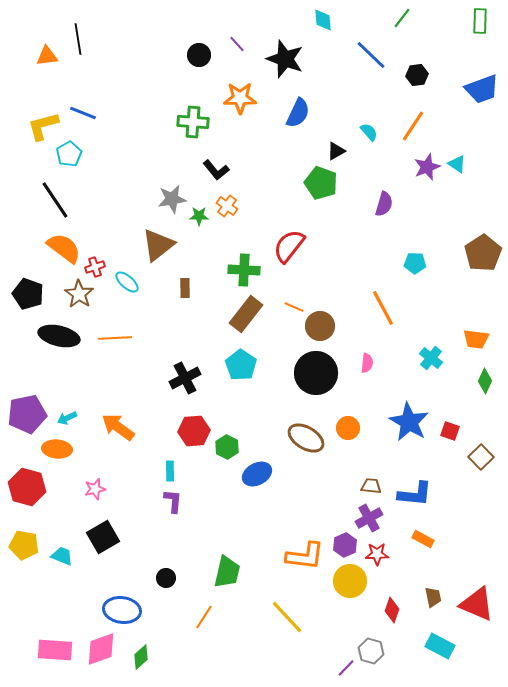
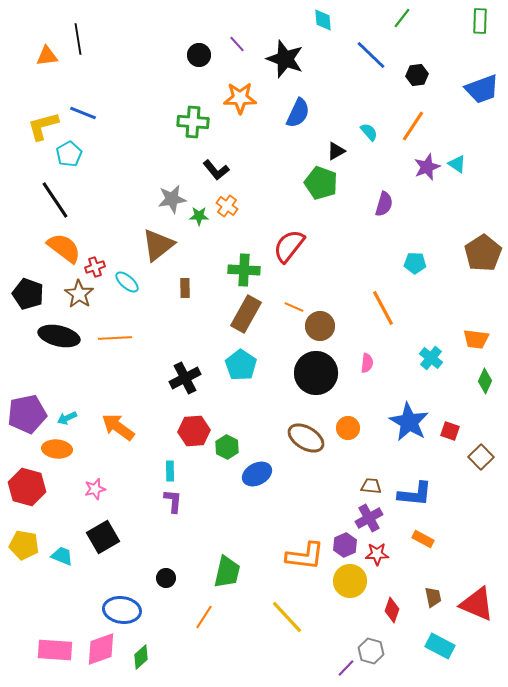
brown rectangle at (246, 314): rotated 9 degrees counterclockwise
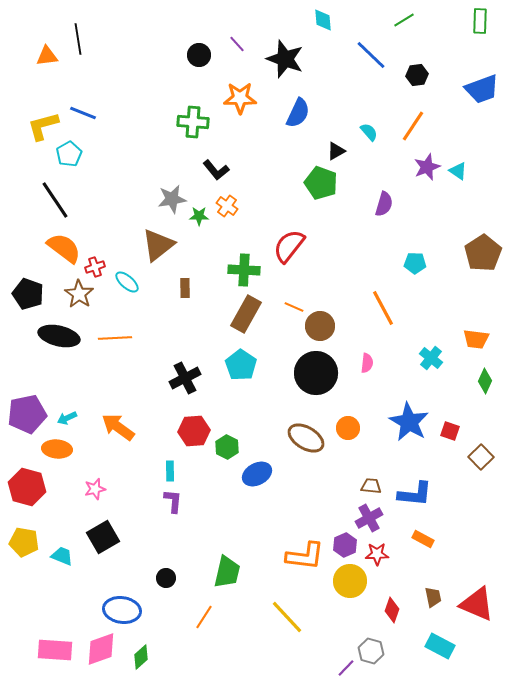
green line at (402, 18): moved 2 px right, 2 px down; rotated 20 degrees clockwise
cyan triangle at (457, 164): moved 1 px right, 7 px down
yellow pentagon at (24, 545): moved 3 px up
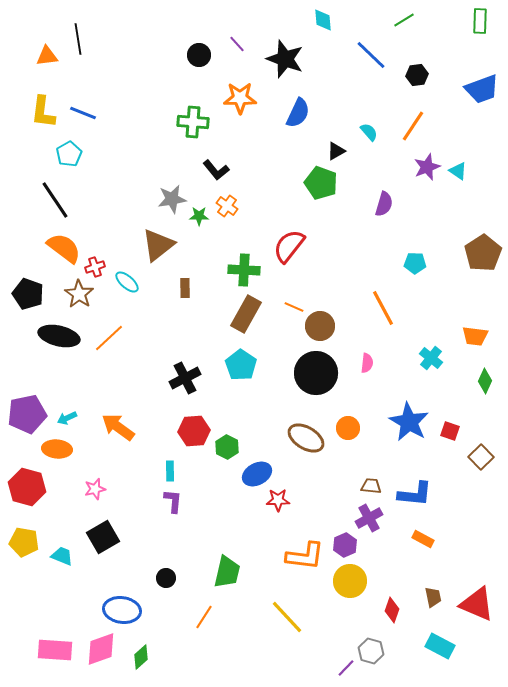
yellow L-shape at (43, 126): moved 14 px up; rotated 68 degrees counterclockwise
orange line at (115, 338): moved 6 px left; rotated 40 degrees counterclockwise
orange trapezoid at (476, 339): moved 1 px left, 3 px up
red star at (377, 554): moved 99 px left, 54 px up
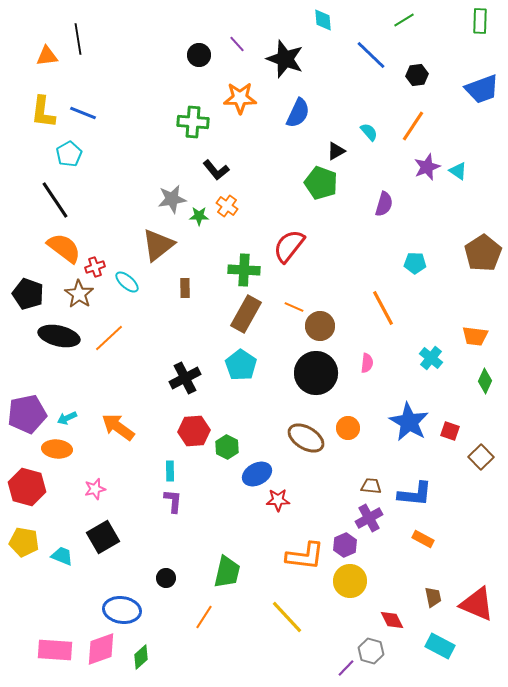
red diamond at (392, 610): moved 10 px down; rotated 45 degrees counterclockwise
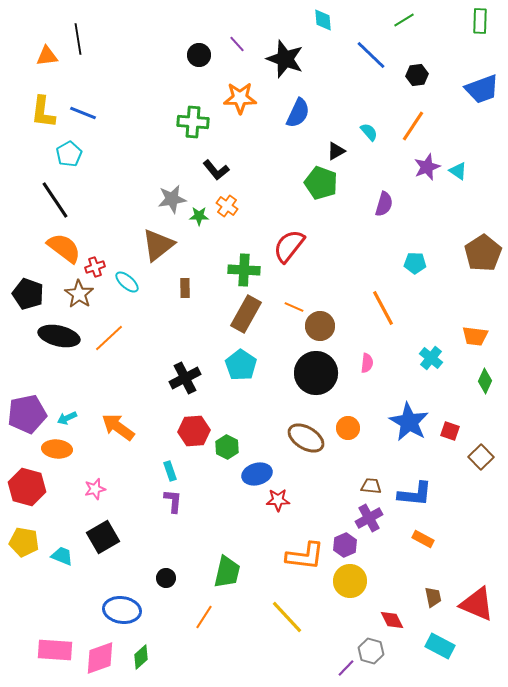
cyan rectangle at (170, 471): rotated 18 degrees counterclockwise
blue ellipse at (257, 474): rotated 12 degrees clockwise
pink diamond at (101, 649): moved 1 px left, 9 px down
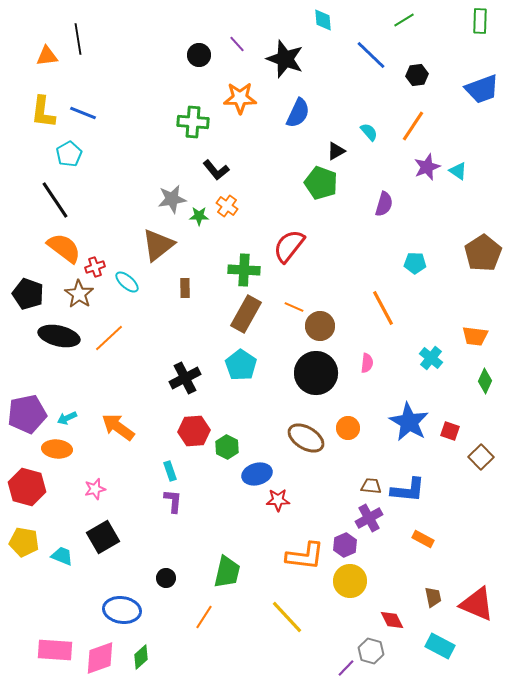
blue L-shape at (415, 494): moved 7 px left, 4 px up
